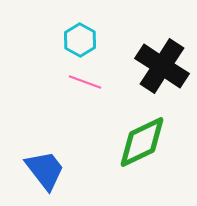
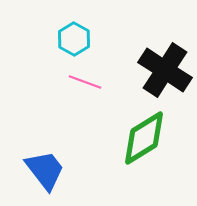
cyan hexagon: moved 6 px left, 1 px up
black cross: moved 3 px right, 4 px down
green diamond: moved 2 px right, 4 px up; rotated 6 degrees counterclockwise
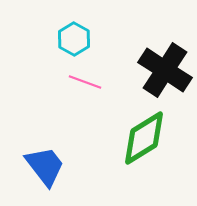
blue trapezoid: moved 4 px up
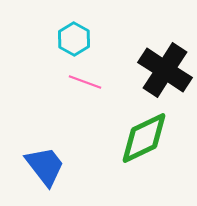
green diamond: rotated 6 degrees clockwise
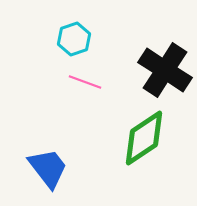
cyan hexagon: rotated 12 degrees clockwise
green diamond: rotated 8 degrees counterclockwise
blue trapezoid: moved 3 px right, 2 px down
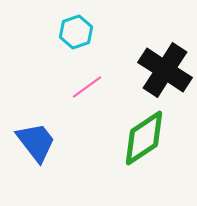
cyan hexagon: moved 2 px right, 7 px up
pink line: moved 2 px right, 5 px down; rotated 56 degrees counterclockwise
blue trapezoid: moved 12 px left, 26 px up
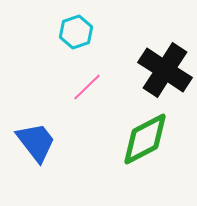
pink line: rotated 8 degrees counterclockwise
green diamond: moved 1 px right, 1 px down; rotated 6 degrees clockwise
